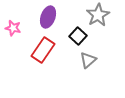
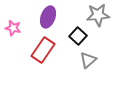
gray star: rotated 25 degrees clockwise
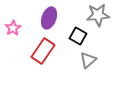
purple ellipse: moved 1 px right, 1 px down
pink star: rotated 28 degrees clockwise
black square: rotated 12 degrees counterclockwise
red rectangle: moved 1 px down
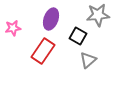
purple ellipse: moved 2 px right, 1 px down
pink star: rotated 21 degrees clockwise
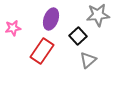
black square: rotated 18 degrees clockwise
red rectangle: moved 1 px left
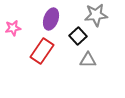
gray star: moved 2 px left
gray triangle: rotated 42 degrees clockwise
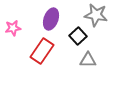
gray star: rotated 15 degrees clockwise
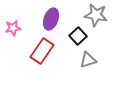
gray triangle: rotated 18 degrees counterclockwise
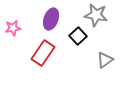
red rectangle: moved 1 px right, 2 px down
gray triangle: moved 17 px right; rotated 18 degrees counterclockwise
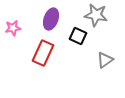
black square: rotated 24 degrees counterclockwise
red rectangle: rotated 10 degrees counterclockwise
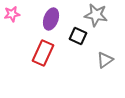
pink star: moved 1 px left, 14 px up
